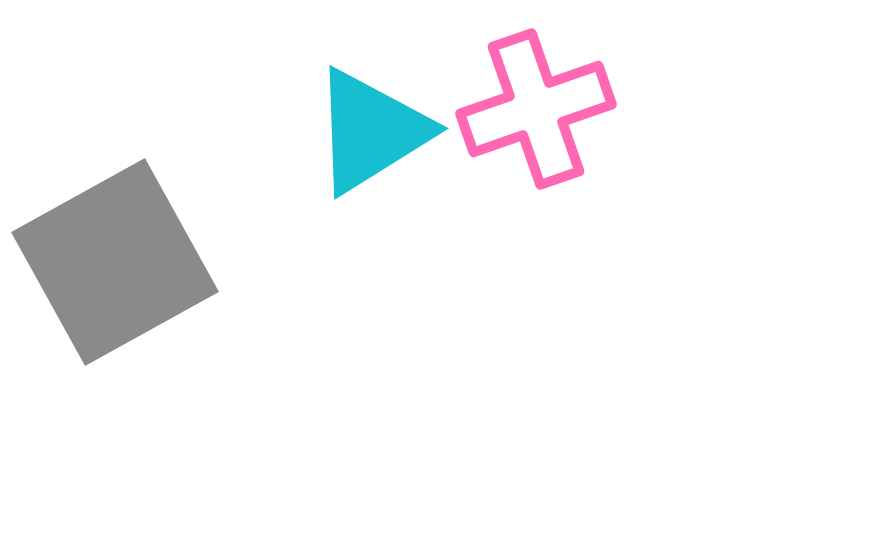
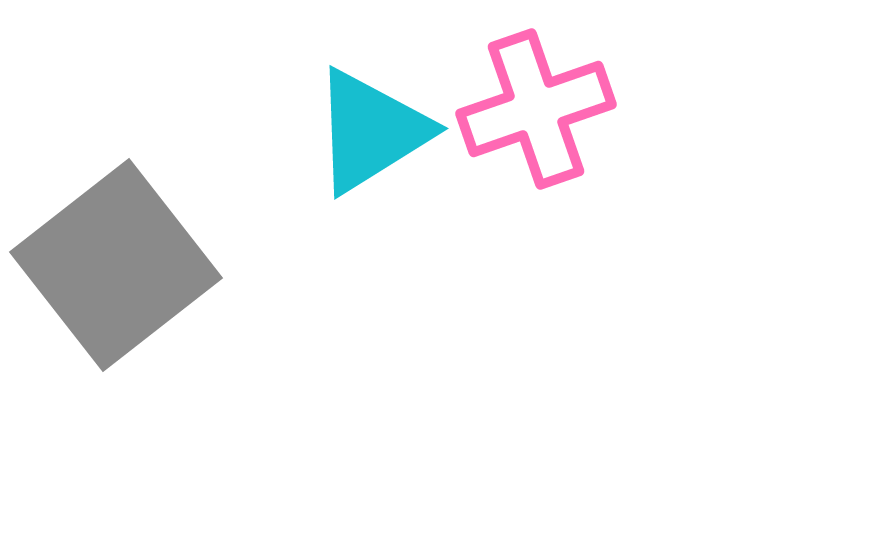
gray square: moved 1 px right, 3 px down; rotated 9 degrees counterclockwise
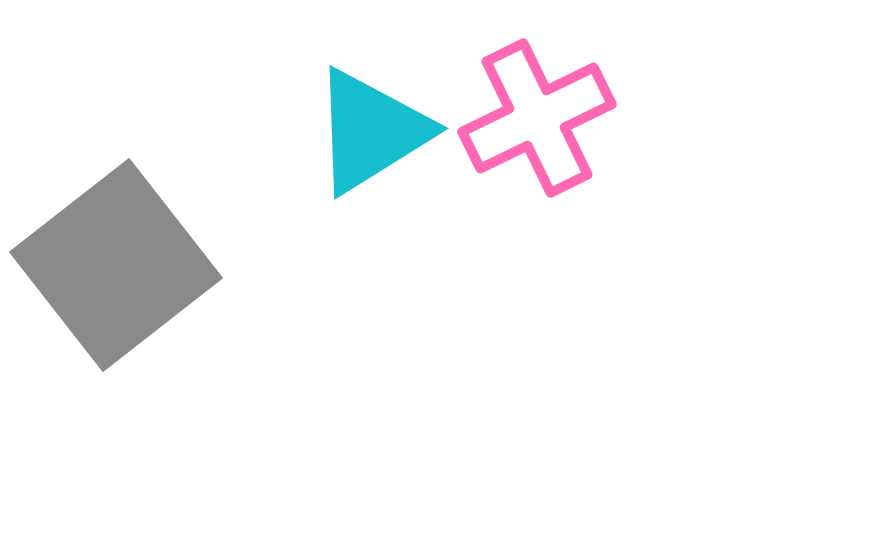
pink cross: moved 1 px right, 9 px down; rotated 7 degrees counterclockwise
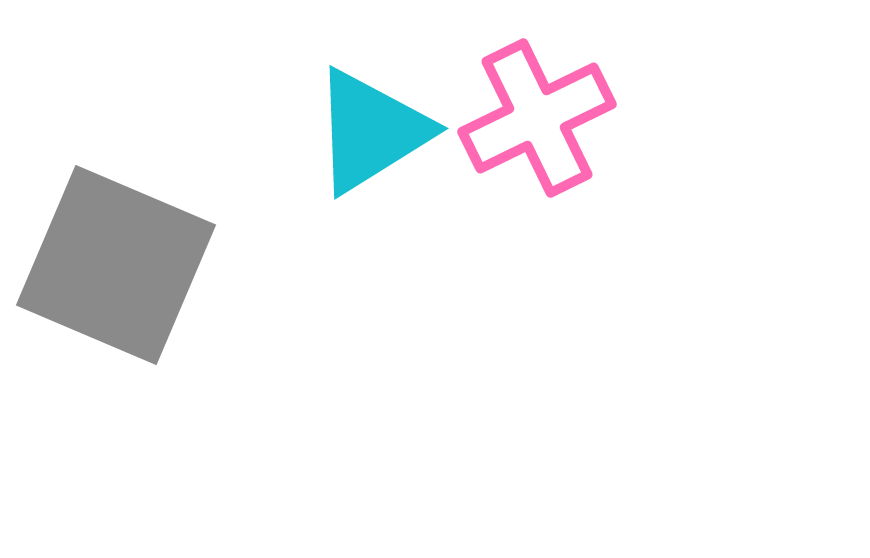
gray square: rotated 29 degrees counterclockwise
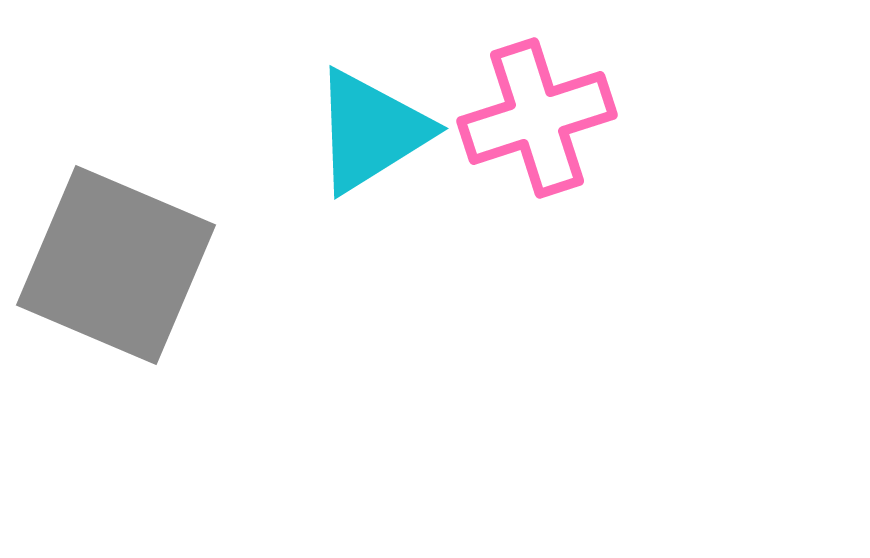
pink cross: rotated 8 degrees clockwise
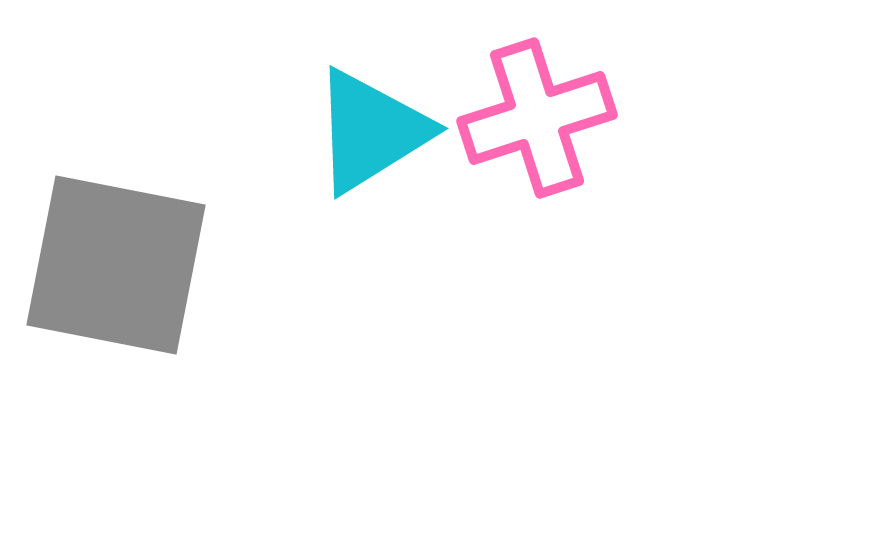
gray square: rotated 12 degrees counterclockwise
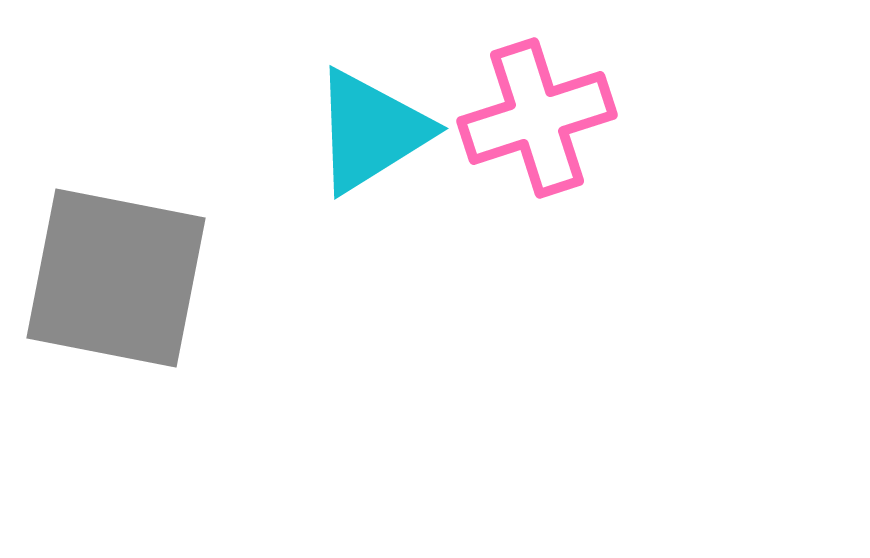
gray square: moved 13 px down
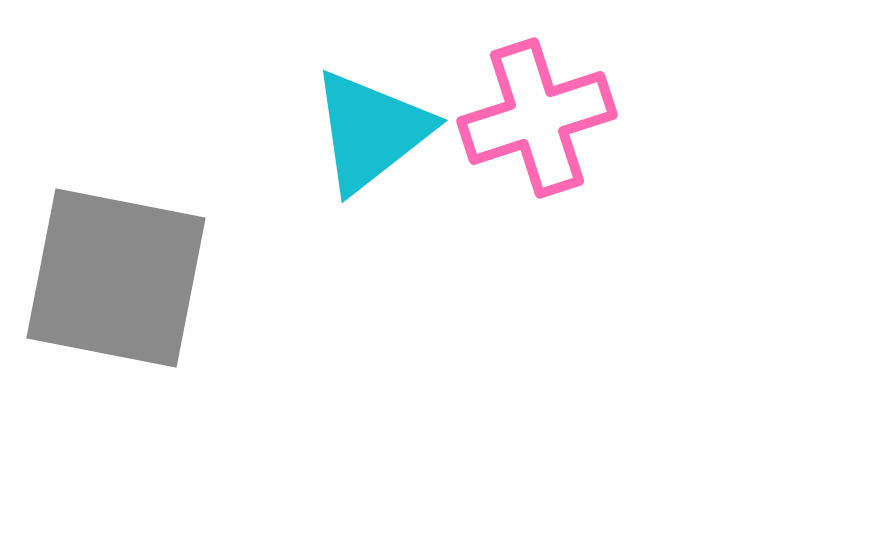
cyan triangle: rotated 6 degrees counterclockwise
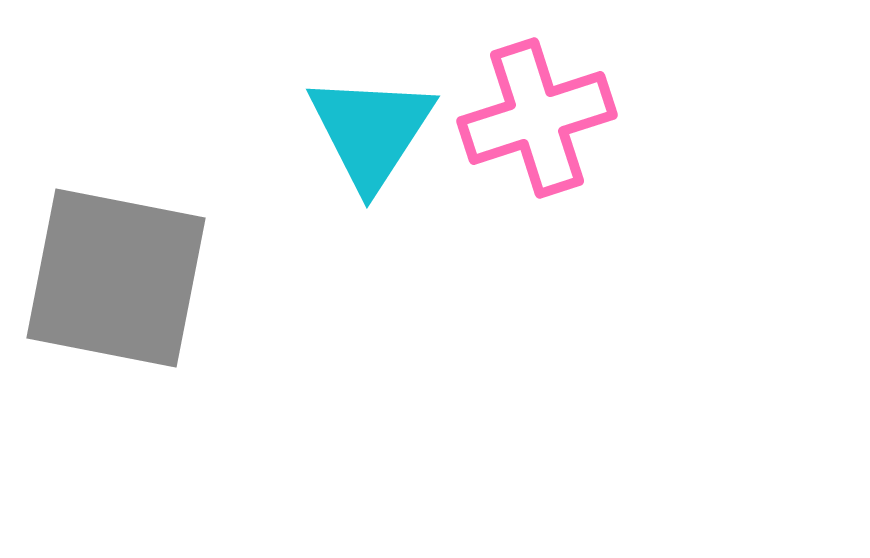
cyan triangle: rotated 19 degrees counterclockwise
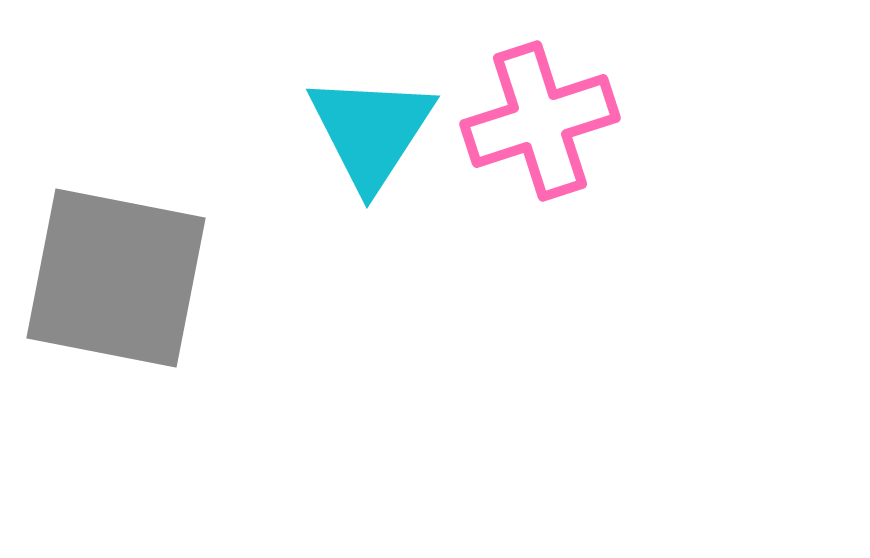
pink cross: moved 3 px right, 3 px down
